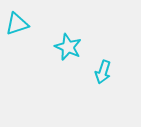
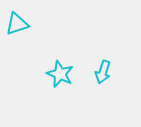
cyan star: moved 8 px left, 27 px down
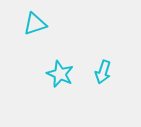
cyan triangle: moved 18 px right
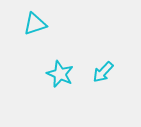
cyan arrow: rotated 25 degrees clockwise
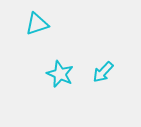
cyan triangle: moved 2 px right
